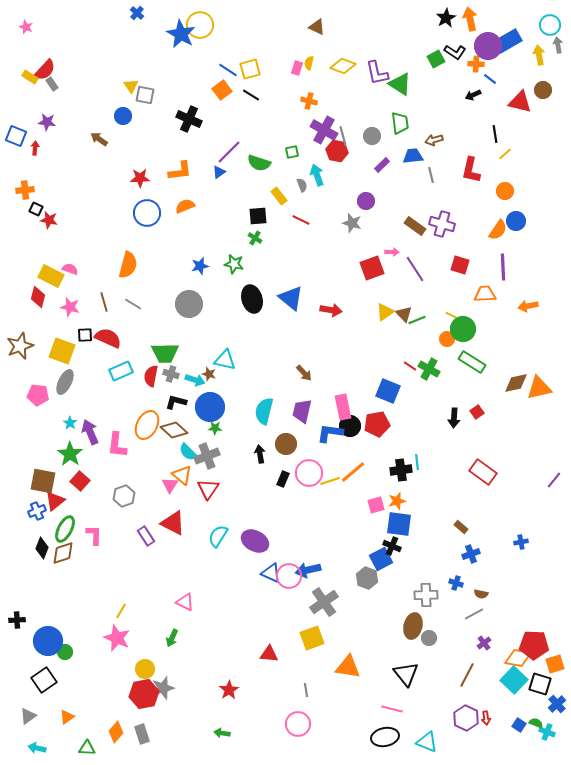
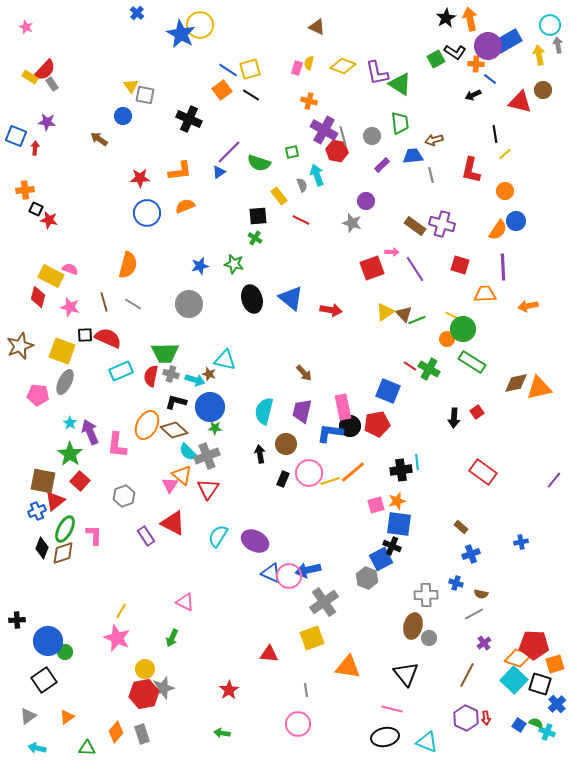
orange diamond at (518, 658): rotated 8 degrees clockwise
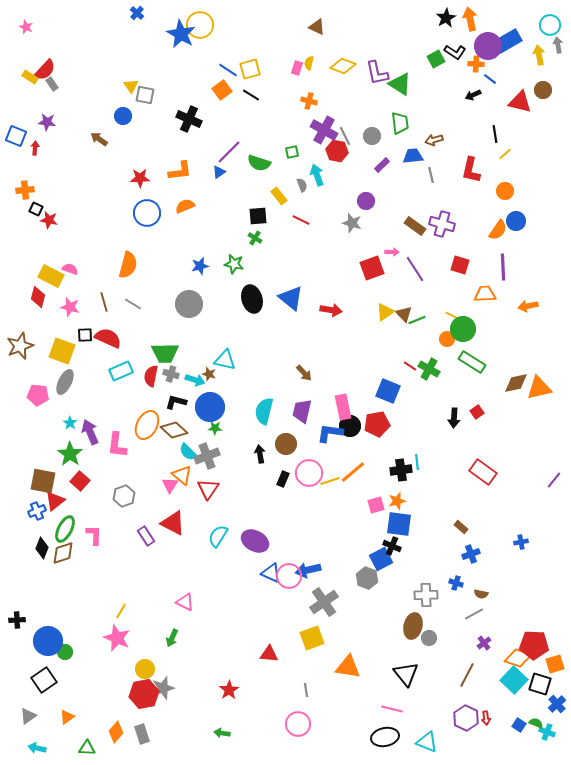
gray line at (343, 136): moved 2 px right; rotated 12 degrees counterclockwise
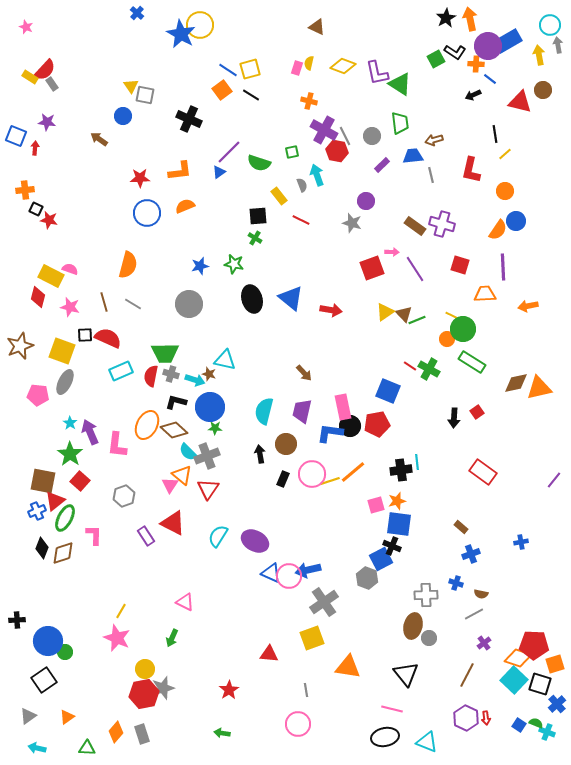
pink circle at (309, 473): moved 3 px right, 1 px down
green ellipse at (65, 529): moved 11 px up
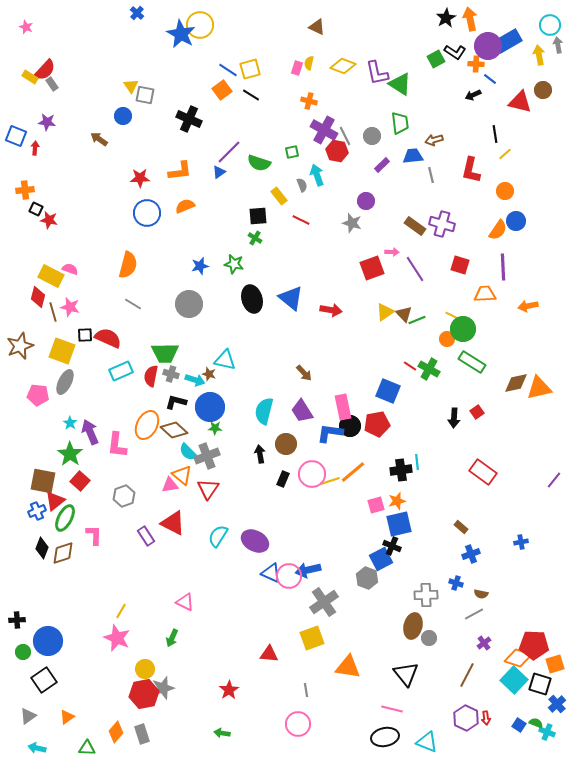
brown line at (104, 302): moved 51 px left, 10 px down
purple trapezoid at (302, 411): rotated 45 degrees counterclockwise
pink triangle at (170, 485): rotated 48 degrees clockwise
blue square at (399, 524): rotated 20 degrees counterclockwise
green circle at (65, 652): moved 42 px left
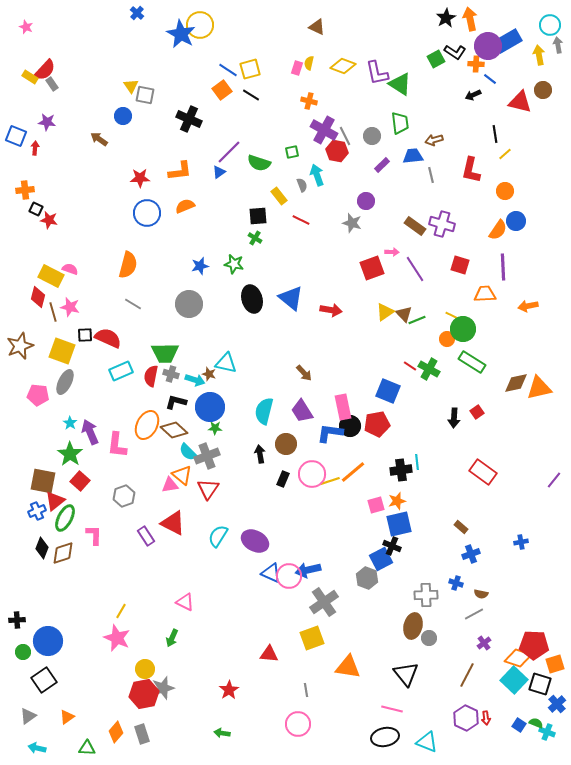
cyan triangle at (225, 360): moved 1 px right, 3 px down
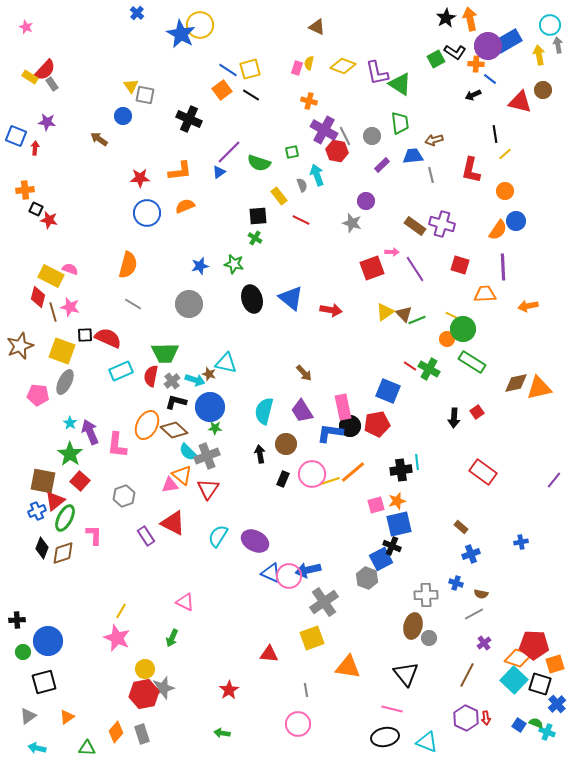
gray cross at (171, 374): moved 1 px right, 7 px down; rotated 35 degrees clockwise
black square at (44, 680): moved 2 px down; rotated 20 degrees clockwise
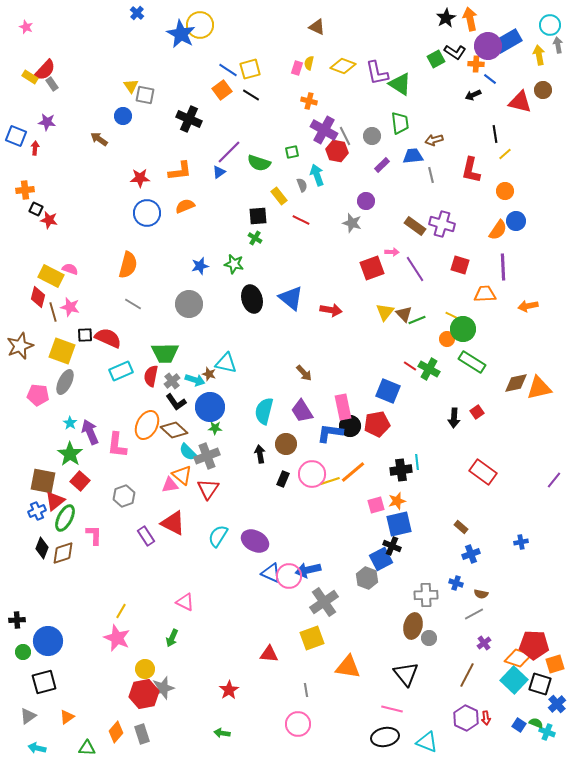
yellow triangle at (385, 312): rotated 18 degrees counterclockwise
black L-shape at (176, 402): rotated 140 degrees counterclockwise
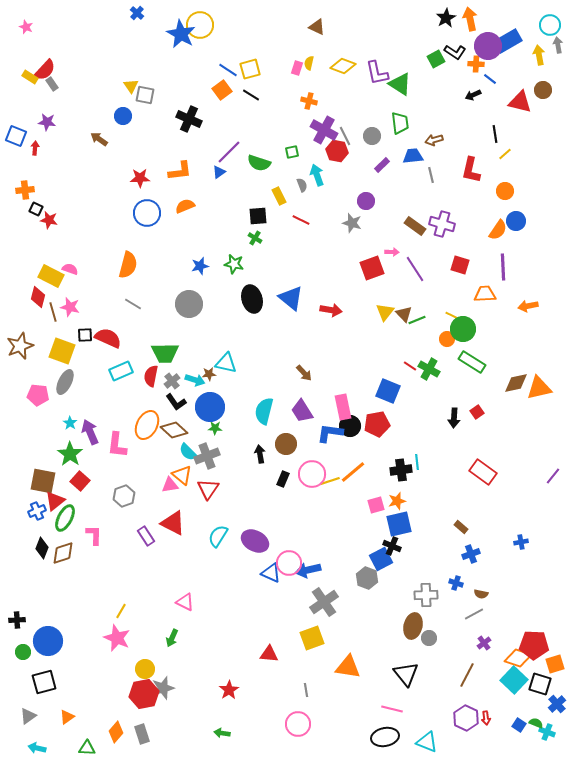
yellow rectangle at (279, 196): rotated 12 degrees clockwise
brown star at (209, 374): rotated 24 degrees counterclockwise
purple line at (554, 480): moved 1 px left, 4 px up
pink circle at (289, 576): moved 13 px up
